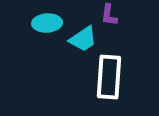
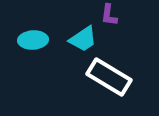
cyan ellipse: moved 14 px left, 17 px down
white rectangle: rotated 63 degrees counterclockwise
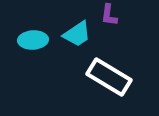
cyan trapezoid: moved 6 px left, 5 px up
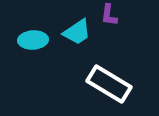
cyan trapezoid: moved 2 px up
white rectangle: moved 7 px down
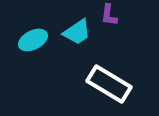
cyan ellipse: rotated 24 degrees counterclockwise
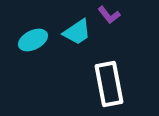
purple L-shape: rotated 45 degrees counterclockwise
white rectangle: rotated 48 degrees clockwise
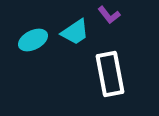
cyan trapezoid: moved 2 px left
white rectangle: moved 1 px right, 10 px up
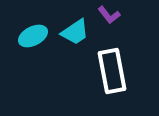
cyan ellipse: moved 4 px up
white rectangle: moved 2 px right, 3 px up
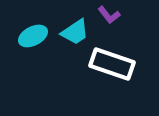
white rectangle: moved 7 px up; rotated 60 degrees counterclockwise
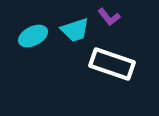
purple L-shape: moved 2 px down
cyan trapezoid: moved 2 px up; rotated 16 degrees clockwise
